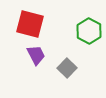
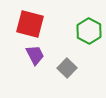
purple trapezoid: moved 1 px left
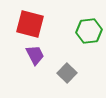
green hexagon: rotated 25 degrees clockwise
gray square: moved 5 px down
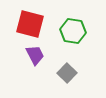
green hexagon: moved 16 px left; rotated 15 degrees clockwise
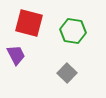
red square: moved 1 px left, 1 px up
purple trapezoid: moved 19 px left
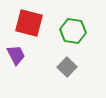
gray square: moved 6 px up
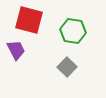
red square: moved 3 px up
purple trapezoid: moved 5 px up
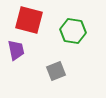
purple trapezoid: rotated 15 degrees clockwise
gray square: moved 11 px left, 4 px down; rotated 24 degrees clockwise
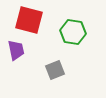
green hexagon: moved 1 px down
gray square: moved 1 px left, 1 px up
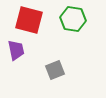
green hexagon: moved 13 px up
